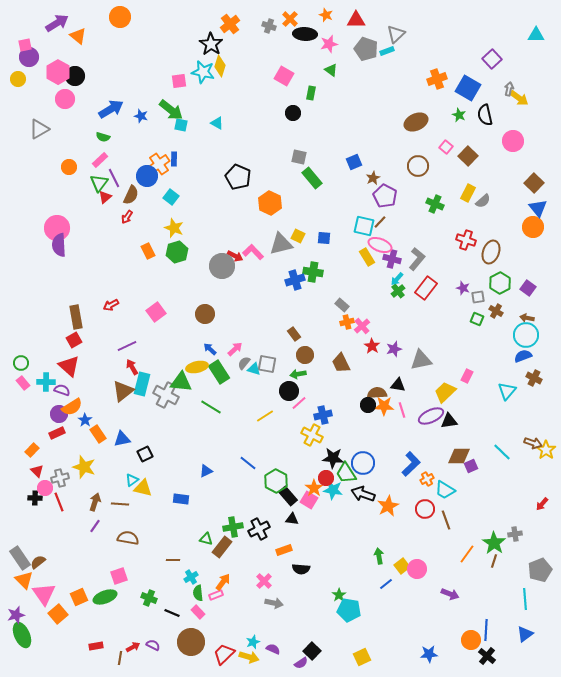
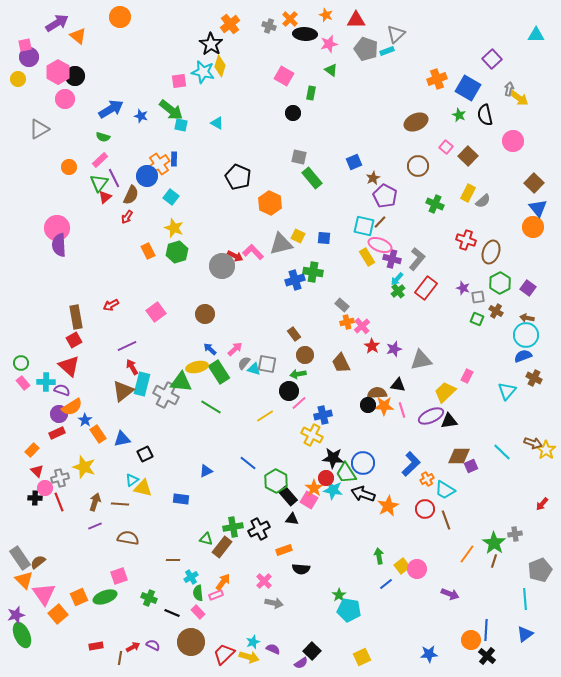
purple line at (95, 526): rotated 32 degrees clockwise
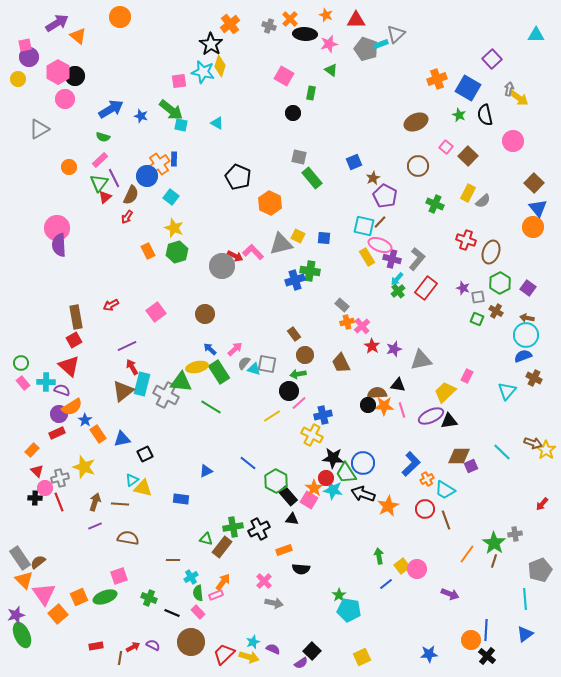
cyan rectangle at (387, 51): moved 6 px left, 7 px up
green cross at (313, 272): moved 3 px left, 1 px up
yellow line at (265, 416): moved 7 px right
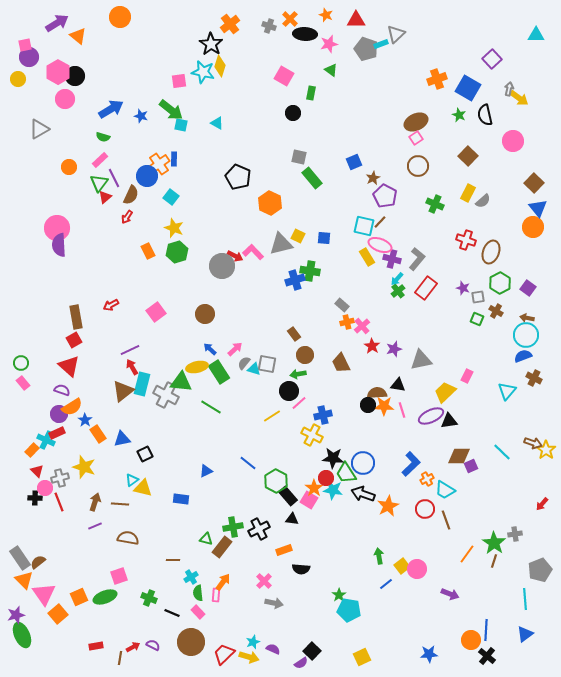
pink square at (446, 147): moved 30 px left, 9 px up; rotated 16 degrees clockwise
purple line at (127, 346): moved 3 px right, 4 px down
cyan cross at (46, 382): moved 58 px down; rotated 24 degrees clockwise
pink rectangle at (216, 595): rotated 64 degrees counterclockwise
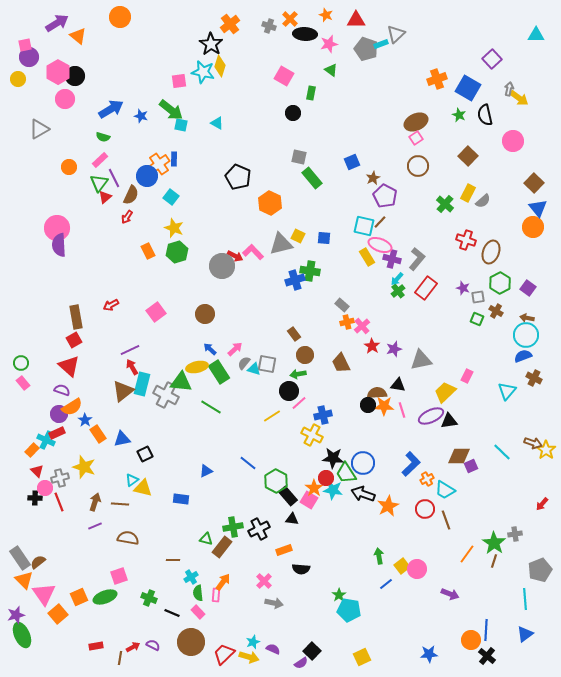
blue square at (354, 162): moved 2 px left
green cross at (435, 204): moved 10 px right; rotated 18 degrees clockwise
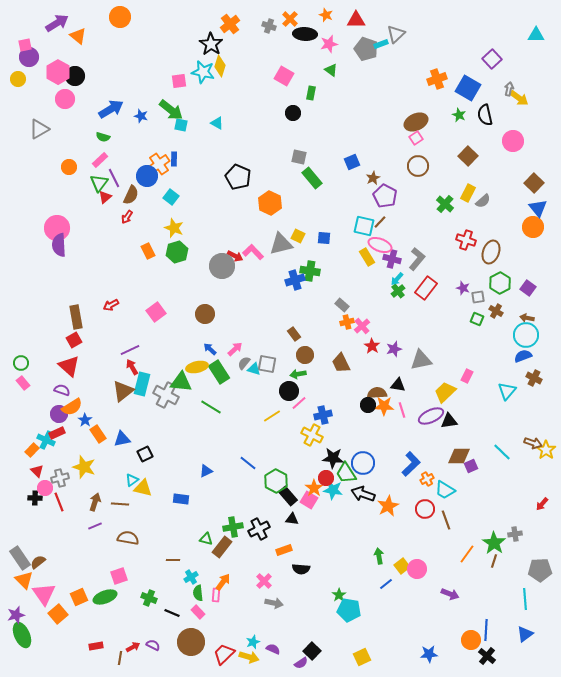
gray pentagon at (540, 570): rotated 20 degrees clockwise
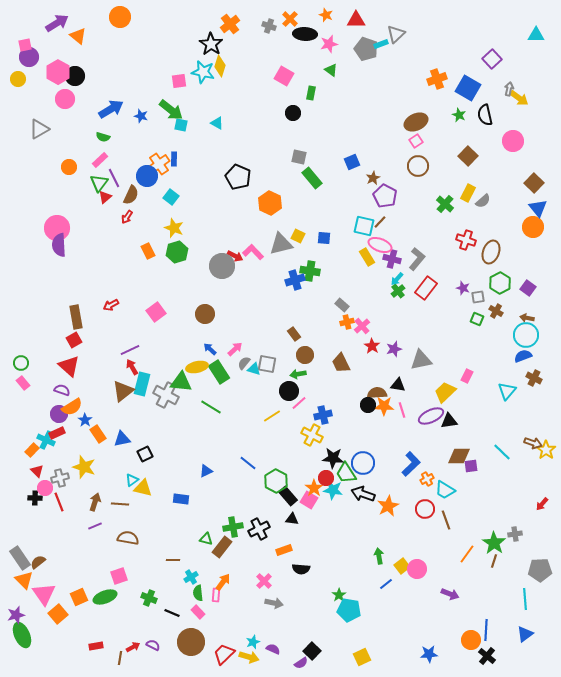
pink square at (416, 138): moved 3 px down
purple square at (471, 466): rotated 16 degrees clockwise
